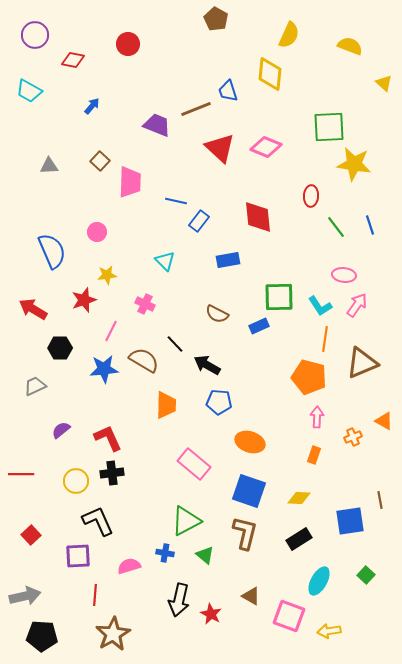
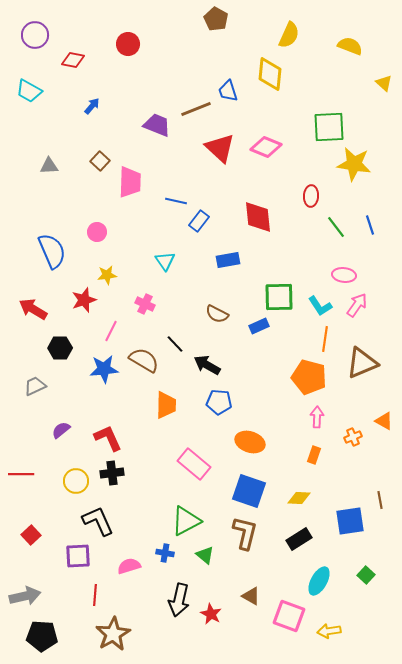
cyan triangle at (165, 261): rotated 10 degrees clockwise
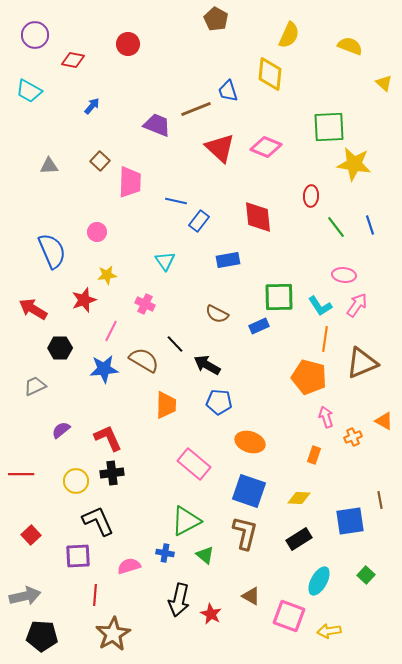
pink arrow at (317, 417): moved 9 px right; rotated 20 degrees counterclockwise
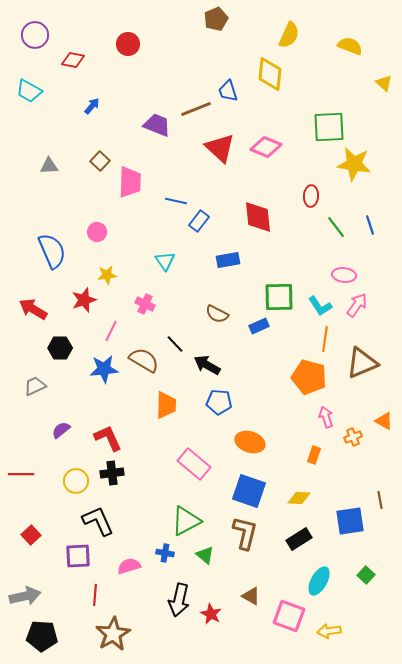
brown pentagon at (216, 19): rotated 20 degrees clockwise
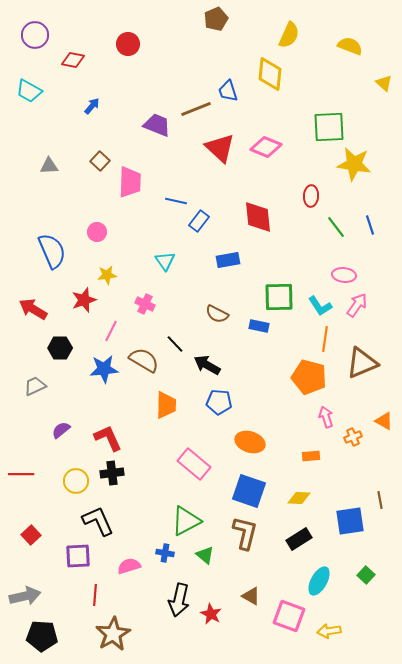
blue rectangle at (259, 326): rotated 36 degrees clockwise
orange rectangle at (314, 455): moved 3 px left, 1 px down; rotated 66 degrees clockwise
